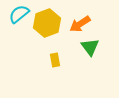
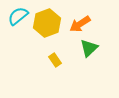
cyan semicircle: moved 1 px left, 2 px down
green triangle: moved 1 px left, 1 px down; rotated 24 degrees clockwise
yellow rectangle: rotated 24 degrees counterclockwise
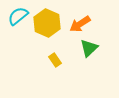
yellow hexagon: rotated 16 degrees counterclockwise
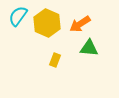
cyan semicircle: rotated 15 degrees counterclockwise
green triangle: rotated 48 degrees clockwise
yellow rectangle: rotated 56 degrees clockwise
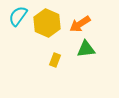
green triangle: moved 3 px left, 1 px down; rotated 12 degrees counterclockwise
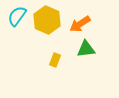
cyan semicircle: moved 1 px left
yellow hexagon: moved 3 px up
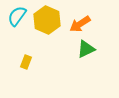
green triangle: rotated 18 degrees counterclockwise
yellow rectangle: moved 29 px left, 2 px down
